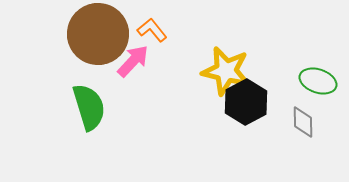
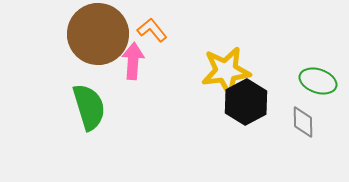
pink arrow: rotated 39 degrees counterclockwise
yellow star: rotated 21 degrees counterclockwise
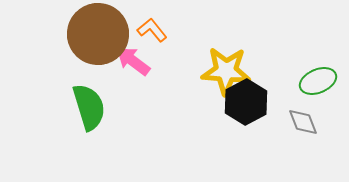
pink arrow: rotated 57 degrees counterclockwise
yellow star: rotated 12 degrees clockwise
green ellipse: rotated 42 degrees counterclockwise
gray diamond: rotated 20 degrees counterclockwise
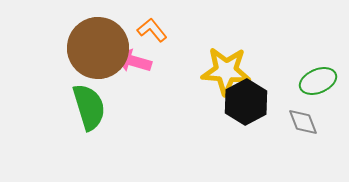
brown circle: moved 14 px down
pink arrow: rotated 21 degrees counterclockwise
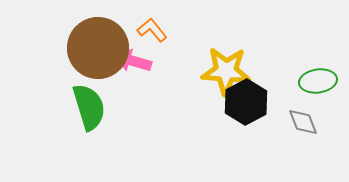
green ellipse: rotated 15 degrees clockwise
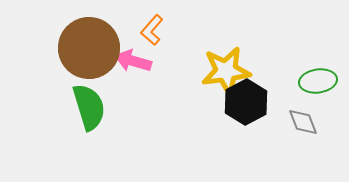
orange L-shape: rotated 100 degrees counterclockwise
brown circle: moved 9 px left
yellow star: rotated 12 degrees counterclockwise
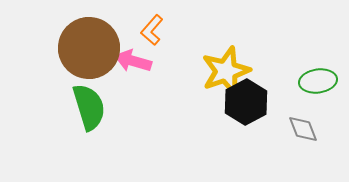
yellow star: rotated 12 degrees counterclockwise
gray diamond: moved 7 px down
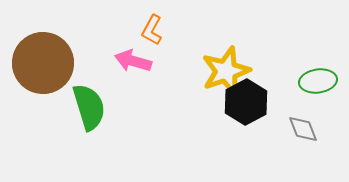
orange L-shape: rotated 12 degrees counterclockwise
brown circle: moved 46 px left, 15 px down
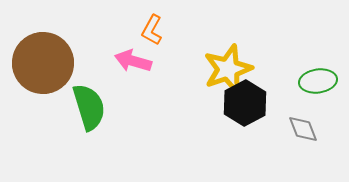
yellow star: moved 2 px right, 2 px up
black hexagon: moved 1 px left, 1 px down
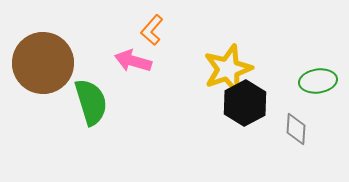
orange L-shape: rotated 12 degrees clockwise
green semicircle: moved 2 px right, 5 px up
gray diamond: moved 7 px left; rotated 24 degrees clockwise
